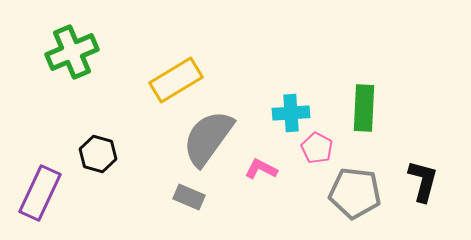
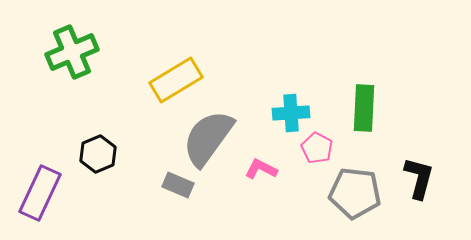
black hexagon: rotated 21 degrees clockwise
black L-shape: moved 4 px left, 3 px up
gray rectangle: moved 11 px left, 12 px up
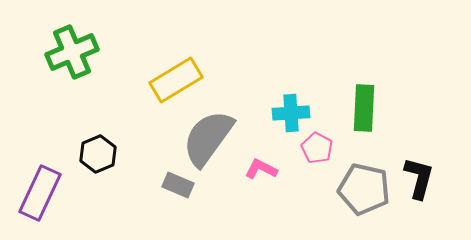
gray pentagon: moved 9 px right, 4 px up; rotated 6 degrees clockwise
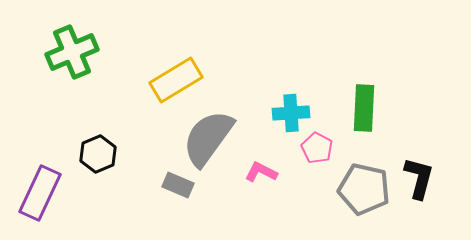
pink L-shape: moved 3 px down
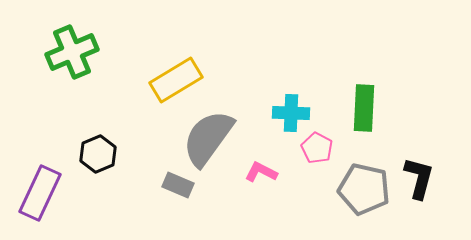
cyan cross: rotated 6 degrees clockwise
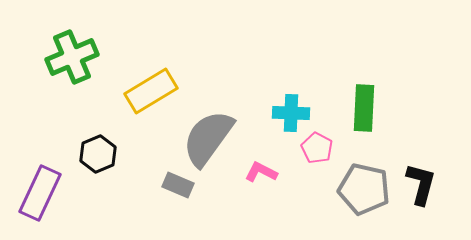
green cross: moved 5 px down
yellow rectangle: moved 25 px left, 11 px down
black L-shape: moved 2 px right, 6 px down
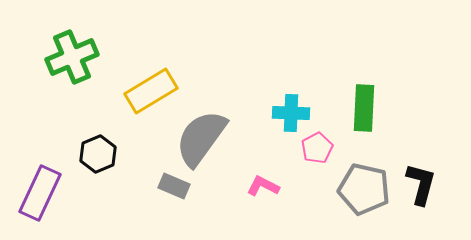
gray semicircle: moved 7 px left
pink pentagon: rotated 16 degrees clockwise
pink L-shape: moved 2 px right, 14 px down
gray rectangle: moved 4 px left, 1 px down
